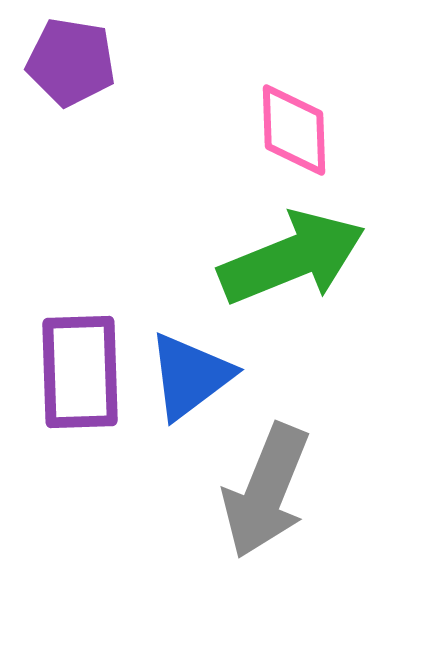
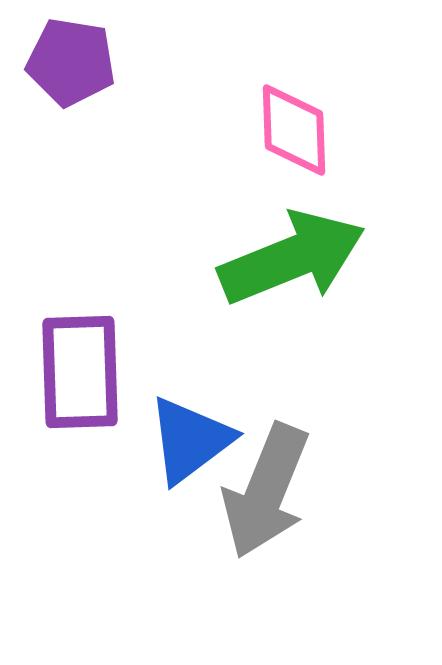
blue triangle: moved 64 px down
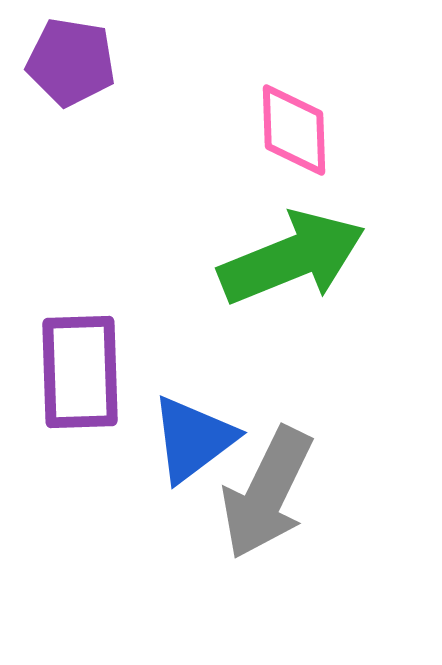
blue triangle: moved 3 px right, 1 px up
gray arrow: moved 1 px right, 2 px down; rotated 4 degrees clockwise
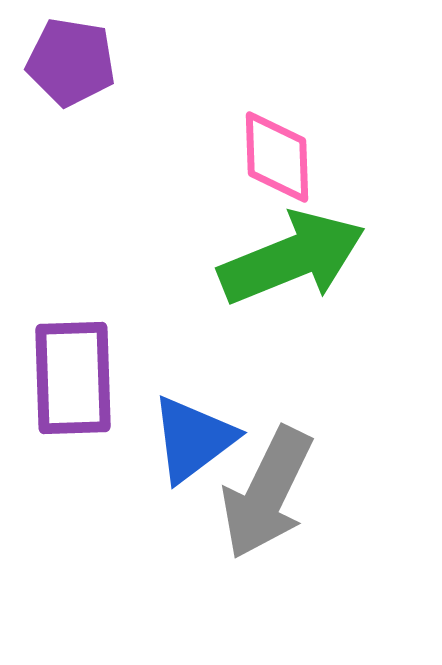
pink diamond: moved 17 px left, 27 px down
purple rectangle: moved 7 px left, 6 px down
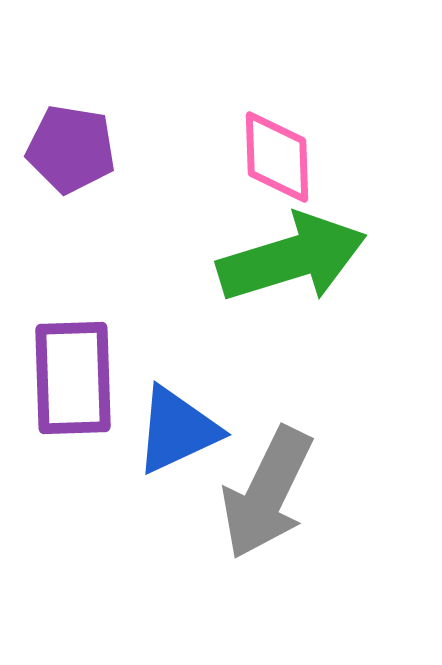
purple pentagon: moved 87 px down
green arrow: rotated 5 degrees clockwise
blue triangle: moved 16 px left, 9 px up; rotated 12 degrees clockwise
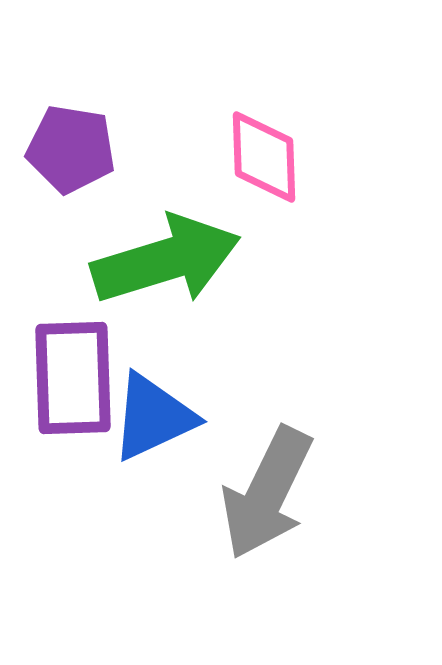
pink diamond: moved 13 px left
green arrow: moved 126 px left, 2 px down
blue triangle: moved 24 px left, 13 px up
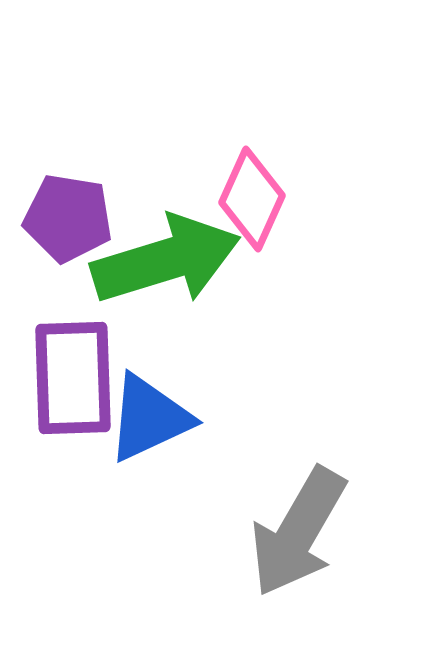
purple pentagon: moved 3 px left, 69 px down
pink diamond: moved 12 px left, 42 px down; rotated 26 degrees clockwise
blue triangle: moved 4 px left, 1 px down
gray arrow: moved 31 px right, 39 px down; rotated 4 degrees clockwise
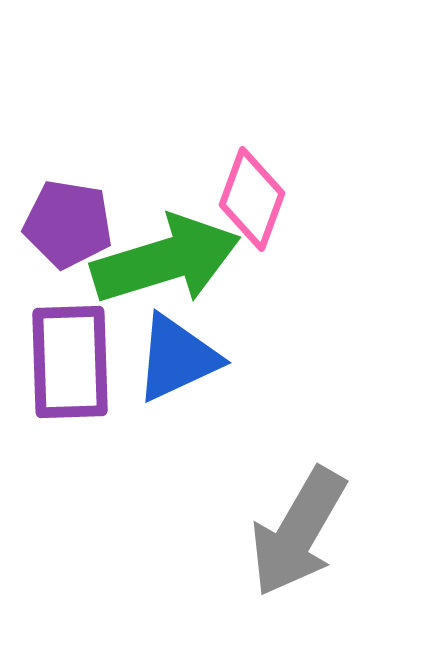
pink diamond: rotated 4 degrees counterclockwise
purple pentagon: moved 6 px down
purple rectangle: moved 3 px left, 16 px up
blue triangle: moved 28 px right, 60 px up
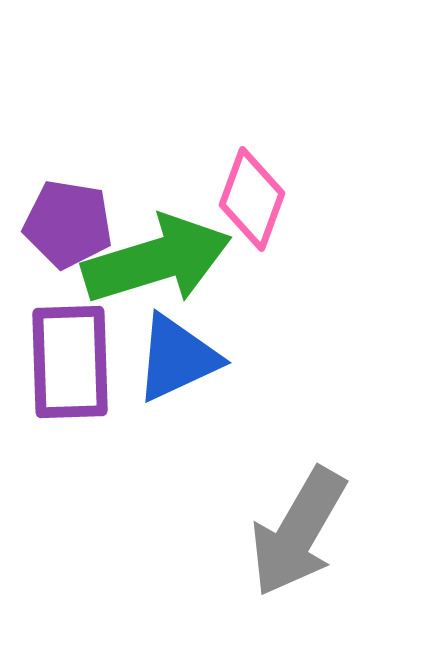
green arrow: moved 9 px left
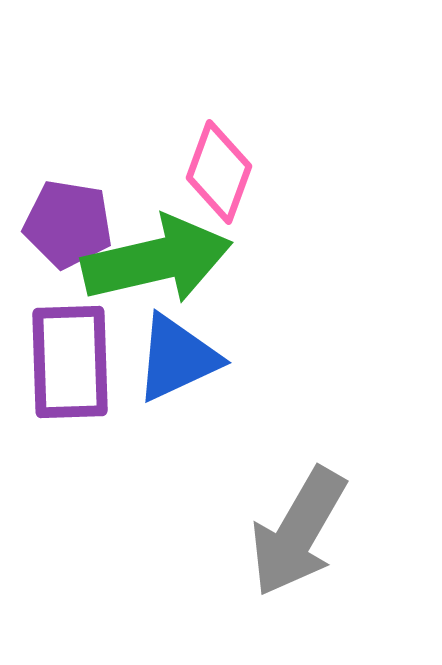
pink diamond: moved 33 px left, 27 px up
green arrow: rotated 4 degrees clockwise
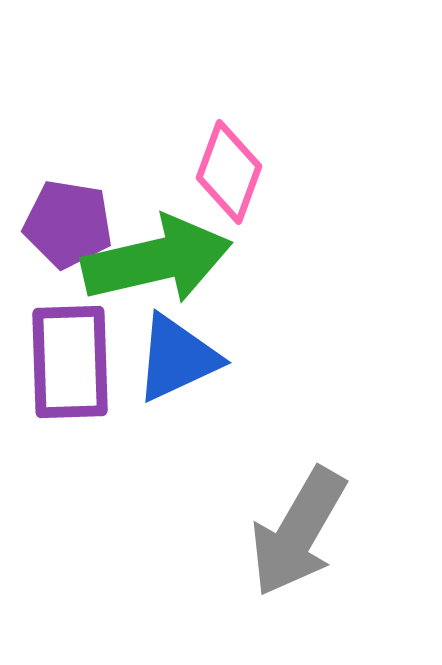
pink diamond: moved 10 px right
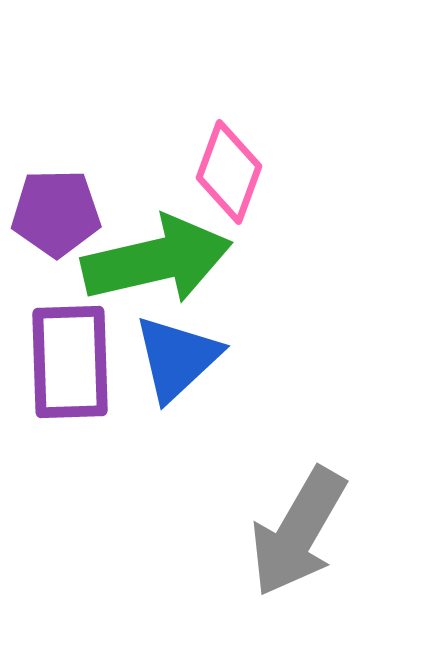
purple pentagon: moved 12 px left, 11 px up; rotated 10 degrees counterclockwise
blue triangle: rotated 18 degrees counterclockwise
